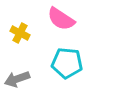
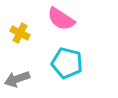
cyan pentagon: rotated 8 degrees clockwise
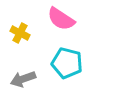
gray arrow: moved 6 px right
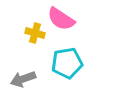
yellow cross: moved 15 px right; rotated 12 degrees counterclockwise
cyan pentagon: rotated 24 degrees counterclockwise
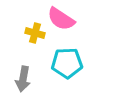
cyan pentagon: rotated 8 degrees clockwise
gray arrow: rotated 60 degrees counterclockwise
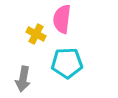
pink semicircle: moved 1 px right; rotated 64 degrees clockwise
yellow cross: moved 1 px right, 1 px down; rotated 12 degrees clockwise
